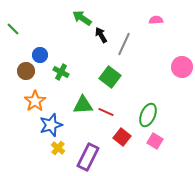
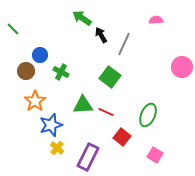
pink square: moved 14 px down
yellow cross: moved 1 px left
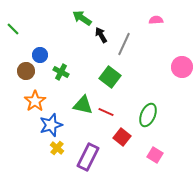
green triangle: rotated 15 degrees clockwise
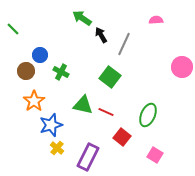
orange star: moved 1 px left
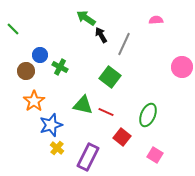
green arrow: moved 4 px right
green cross: moved 1 px left, 5 px up
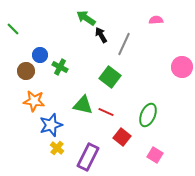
orange star: rotated 30 degrees counterclockwise
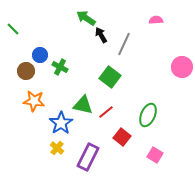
red line: rotated 63 degrees counterclockwise
blue star: moved 10 px right, 2 px up; rotated 15 degrees counterclockwise
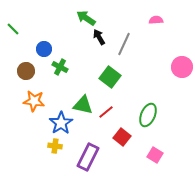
black arrow: moved 2 px left, 2 px down
blue circle: moved 4 px right, 6 px up
yellow cross: moved 2 px left, 2 px up; rotated 32 degrees counterclockwise
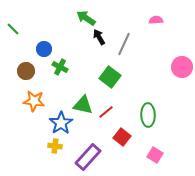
green ellipse: rotated 25 degrees counterclockwise
purple rectangle: rotated 16 degrees clockwise
